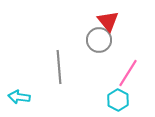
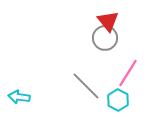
gray circle: moved 6 px right, 2 px up
gray line: moved 27 px right, 19 px down; rotated 40 degrees counterclockwise
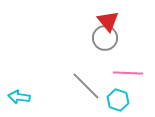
pink line: rotated 60 degrees clockwise
cyan hexagon: rotated 10 degrees counterclockwise
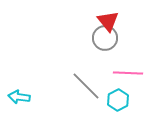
cyan hexagon: rotated 15 degrees clockwise
